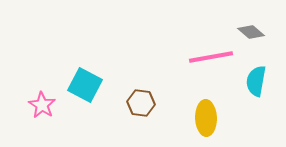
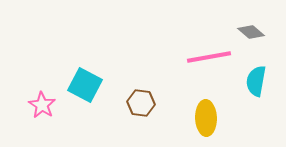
pink line: moved 2 px left
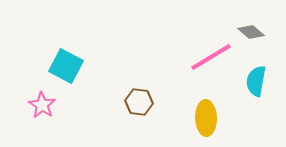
pink line: moved 2 px right; rotated 21 degrees counterclockwise
cyan square: moved 19 px left, 19 px up
brown hexagon: moved 2 px left, 1 px up
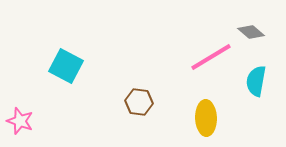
pink star: moved 22 px left, 16 px down; rotated 12 degrees counterclockwise
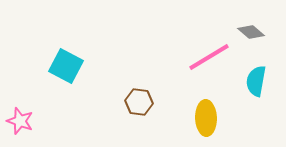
pink line: moved 2 px left
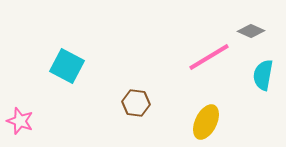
gray diamond: moved 1 px up; rotated 16 degrees counterclockwise
cyan square: moved 1 px right
cyan semicircle: moved 7 px right, 6 px up
brown hexagon: moved 3 px left, 1 px down
yellow ellipse: moved 4 px down; rotated 28 degrees clockwise
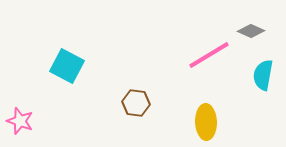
pink line: moved 2 px up
yellow ellipse: rotated 28 degrees counterclockwise
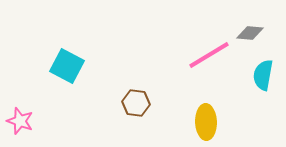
gray diamond: moved 1 px left, 2 px down; rotated 20 degrees counterclockwise
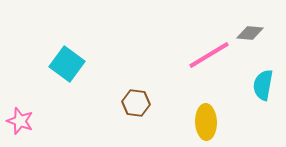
cyan square: moved 2 px up; rotated 8 degrees clockwise
cyan semicircle: moved 10 px down
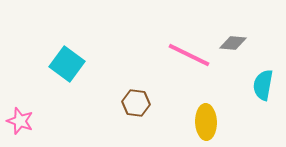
gray diamond: moved 17 px left, 10 px down
pink line: moved 20 px left; rotated 57 degrees clockwise
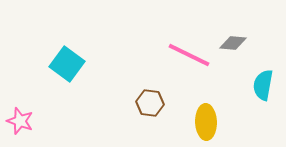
brown hexagon: moved 14 px right
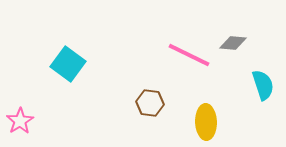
cyan square: moved 1 px right
cyan semicircle: rotated 152 degrees clockwise
pink star: rotated 20 degrees clockwise
